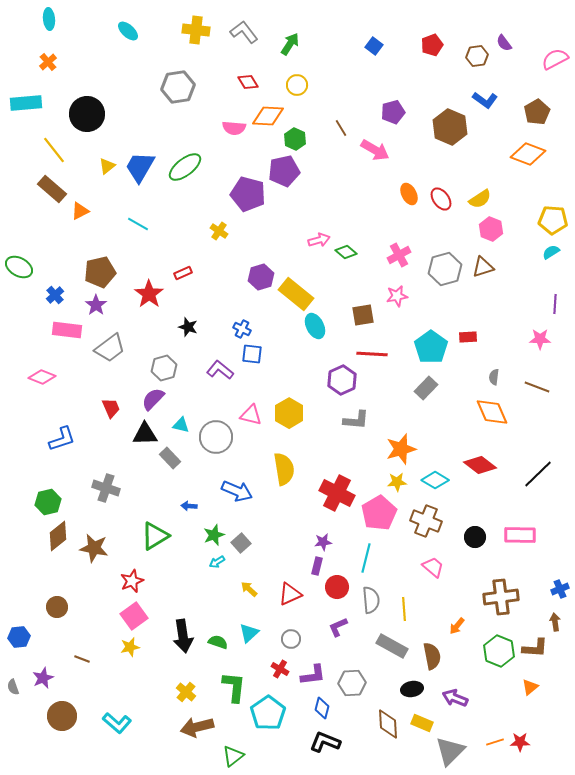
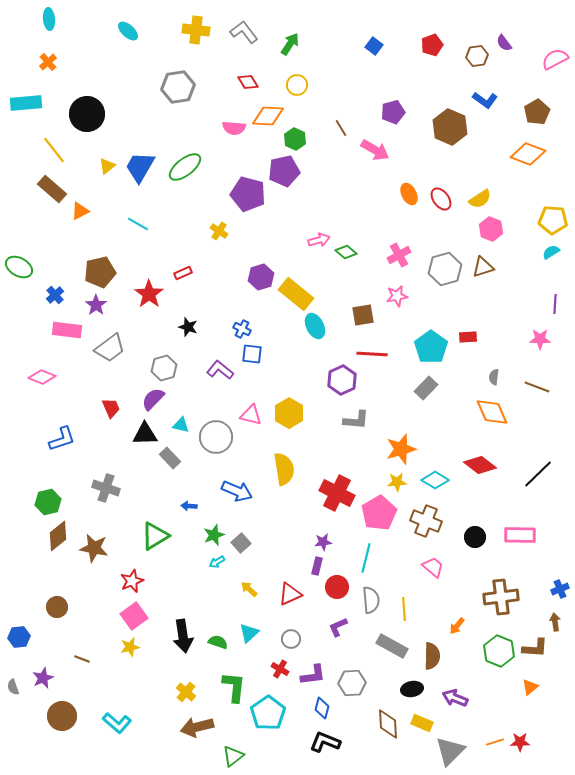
brown semicircle at (432, 656): rotated 12 degrees clockwise
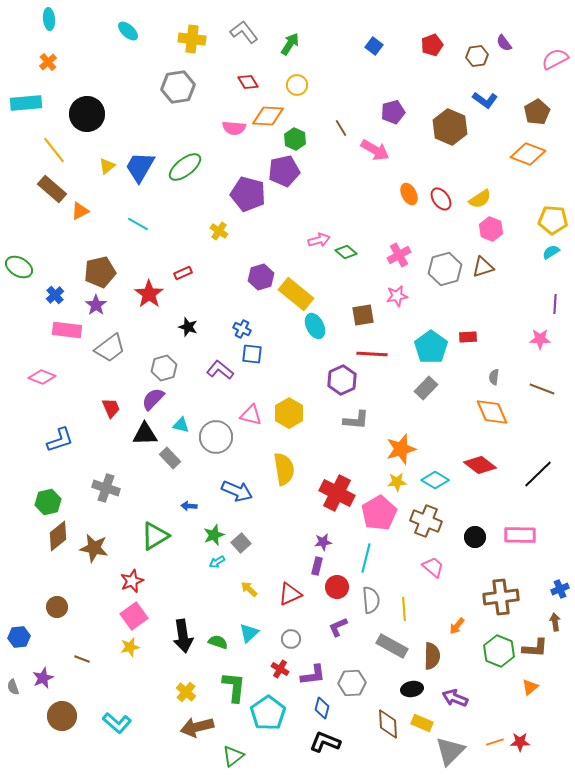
yellow cross at (196, 30): moved 4 px left, 9 px down
brown line at (537, 387): moved 5 px right, 2 px down
blue L-shape at (62, 439): moved 2 px left, 1 px down
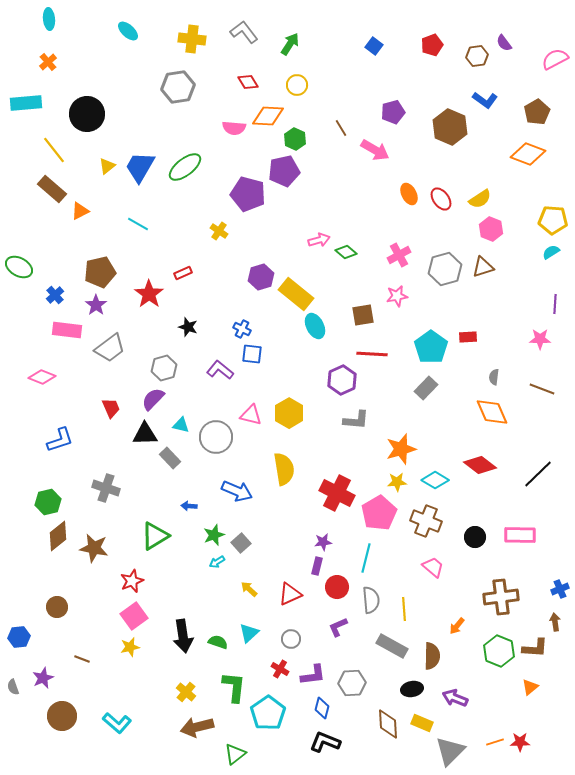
green triangle at (233, 756): moved 2 px right, 2 px up
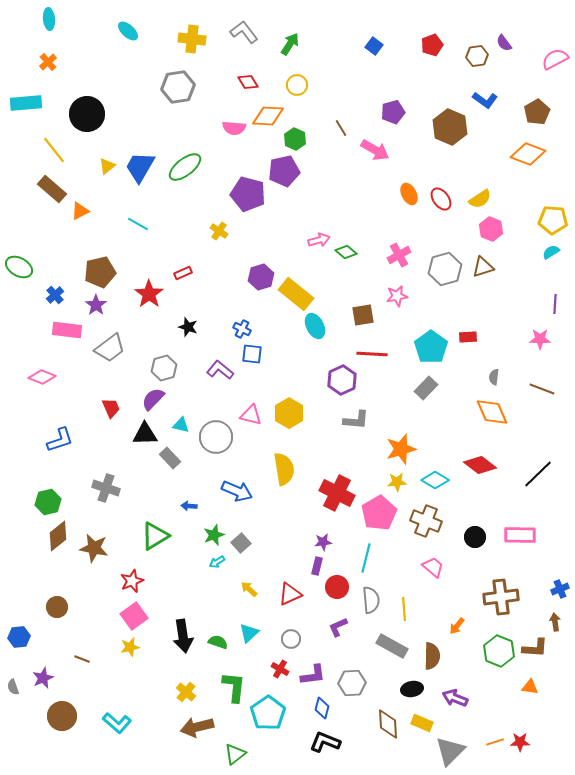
orange triangle at (530, 687): rotated 48 degrees clockwise
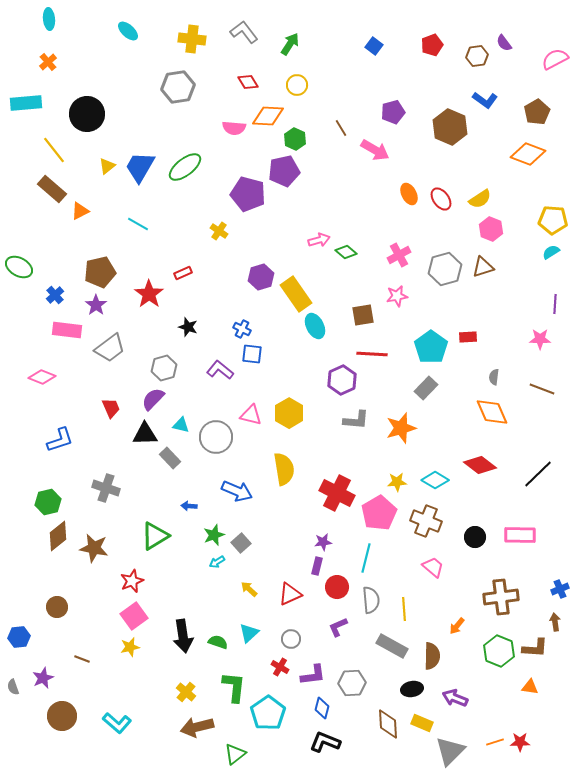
yellow rectangle at (296, 294): rotated 16 degrees clockwise
orange star at (401, 449): moved 21 px up
red cross at (280, 669): moved 2 px up
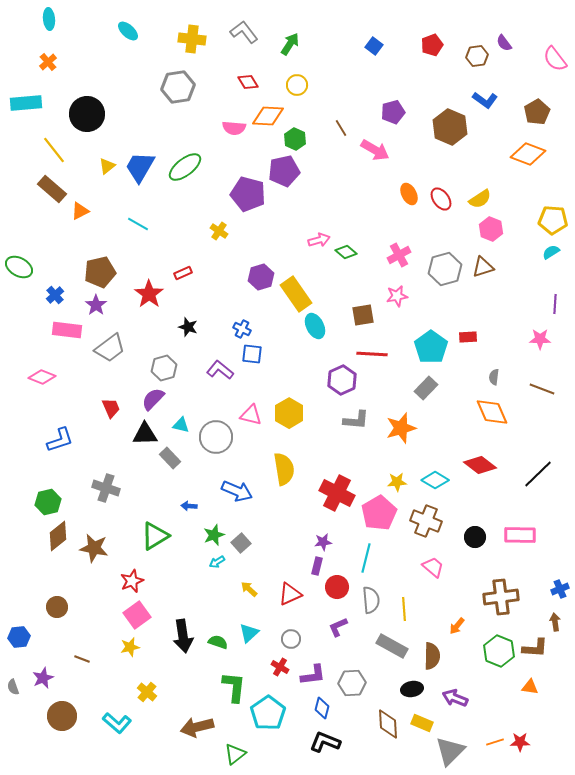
pink semicircle at (555, 59): rotated 100 degrees counterclockwise
pink square at (134, 616): moved 3 px right, 1 px up
yellow cross at (186, 692): moved 39 px left
